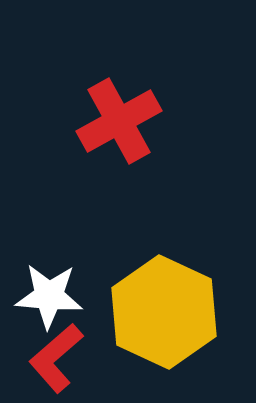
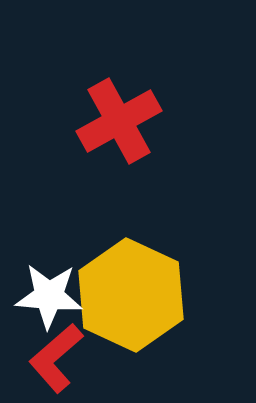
yellow hexagon: moved 33 px left, 17 px up
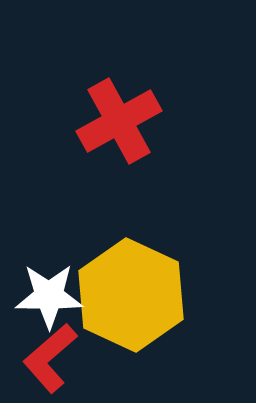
white star: rotated 4 degrees counterclockwise
red L-shape: moved 6 px left
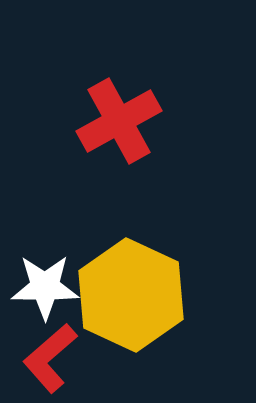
white star: moved 4 px left, 9 px up
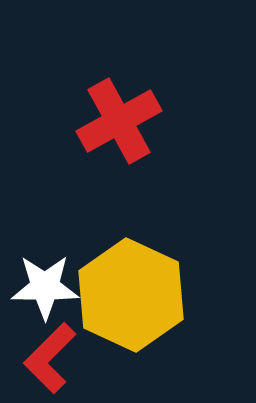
red L-shape: rotated 4 degrees counterclockwise
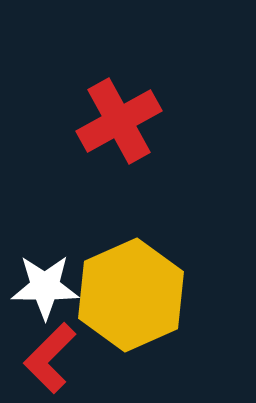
yellow hexagon: rotated 11 degrees clockwise
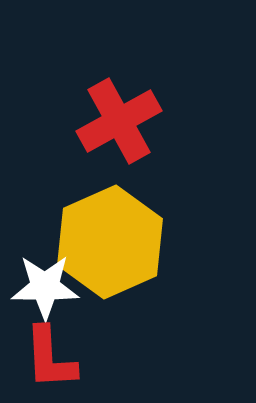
yellow hexagon: moved 21 px left, 53 px up
red L-shape: rotated 48 degrees counterclockwise
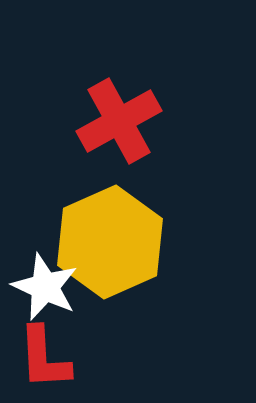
white star: rotated 24 degrees clockwise
red L-shape: moved 6 px left
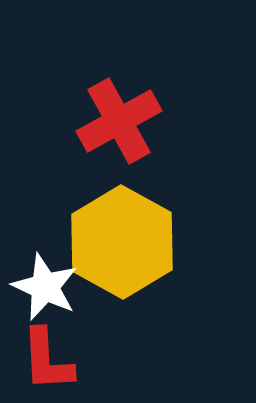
yellow hexagon: moved 12 px right; rotated 7 degrees counterclockwise
red L-shape: moved 3 px right, 2 px down
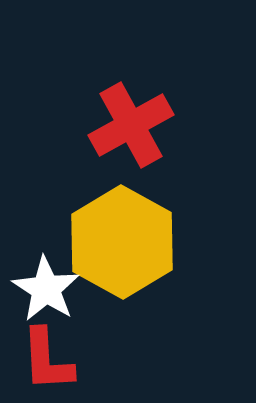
red cross: moved 12 px right, 4 px down
white star: moved 1 px right, 2 px down; rotated 8 degrees clockwise
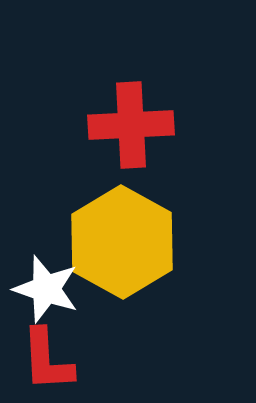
red cross: rotated 26 degrees clockwise
white star: rotated 14 degrees counterclockwise
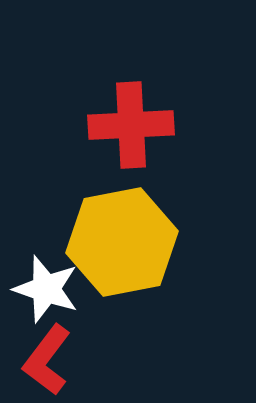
yellow hexagon: rotated 20 degrees clockwise
red L-shape: rotated 40 degrees clockwise
